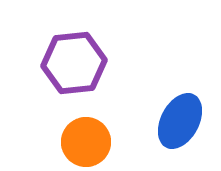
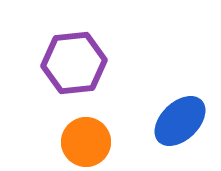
blue ellipse: rotated 18 degrees clockwise
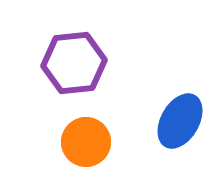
blue ellipse: rotated 16 degrees counterclockwise
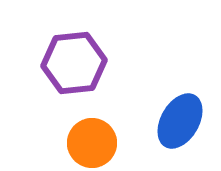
orange circle: moved 6 px right, 1 px down
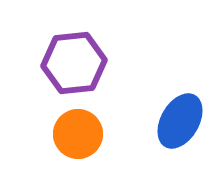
orange circle: moved 14 px left, 9 px up
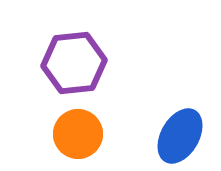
blue ellipse: moved 15 px down
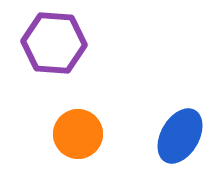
purple hexagon: moved 20 px left, 20 px up; rotated 10 degrees clockwise
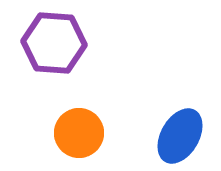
orange circle: moved 1 px right, 1 px up
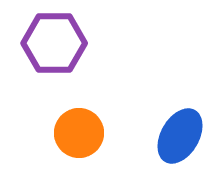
purple hexagon: rotated 4 degrees counterclockwise
